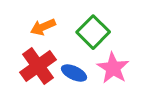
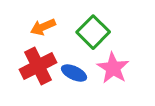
red cross: rotated 9 degrees clockwise
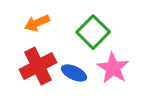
orange arrow: moved 6 px left, 4 px up
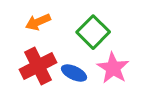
orange arrow: moved 1 px right, 1 px up
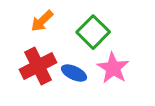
orange arrow: moved 4 px right, 1 px up; rotated 20 degrees counterclockwise
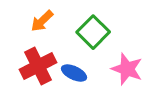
pink star: moved 14 px right, 1 px down; rotated 12 degrees counterclockwise
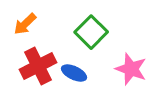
orange arrow: moved 17 px left, 3 px down
green square: moved 2 px left
pink star: moved 4 px right
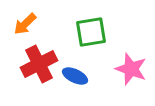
green square: rotated 36 degrees clockwise
red cross: moved 1 px right, 2 px up
blue ellipse: moved 1 px right, 3 px down
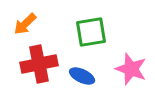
red cross: rotated 15 degrees clockwise
blue ellipse: moved 7 px right
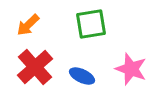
orange arrow: moved 3 px right, 1 px down
green square: moved 8 px up
red cross: moved 4 px left, 3 px down; rotated 30 degrees counterclockwise
